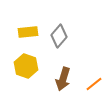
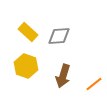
yellow rectangle: rotated 48 degrees clockwise
gray diamond: rotated 45 degrees clockwise
brown arrow: moved 3 px up
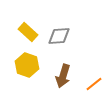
yellow hexagon: moved 1 px right, 1 px up
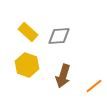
orange line: moved 2 px down
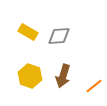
yellow rectangle: rotated 12 degrees counterclockwise
yellow hexagon: moved 3 px right, 11 px down
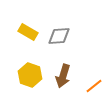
yellow hexagon: moved 1 px up
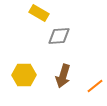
yellow rectangle: moved 11 px right, 19 px up
yellow hexagon: moved 6 px left; rotated 20 degrees counterclockwise
orange line: moved 1 px right
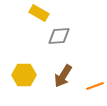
brown arrow: rotated 15 degrees clockwise
orange line: rotated 18 degrees clockwise
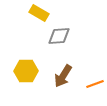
yellow hexagon: moved 2 px right, 4 px up
orange line: moved 2 px up
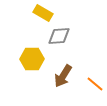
yellow rectangle: moved 4 px right
yellow hexagon: moved 6 px right, 12 px up
orange line: rotated 60 degrees clockwise
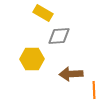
brown arrow: moved 8 px right, 2 px up; rotated 55 degrees clockwise
orange line: moved 1 px left, 6 px down; rotated 48 degrees clockwise
